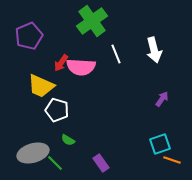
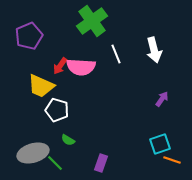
red arrow: moved 1 px left, 3 px down
purple rectangle: rotated 54 degrees clockwise
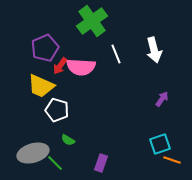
purple pentagon: moved 16 px right, 12 px down
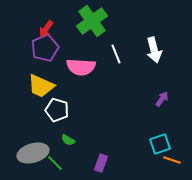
red arrow: moved 14 px left, 37 px up
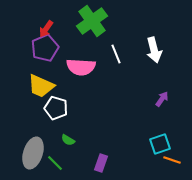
white pentagon: moved 1 px left, 2 px up
gray ellipse: rotated 56 degrees counterclockwise
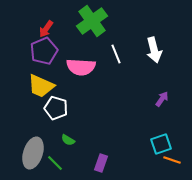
purple pentagon: moved 1 px left, 3 px down
cyan square: moved 1 px right
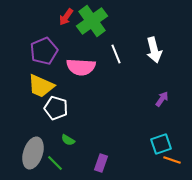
red arrow: moved 20 px right, 12 px up
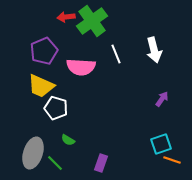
red arrow: rotated 48 degrees clockwise
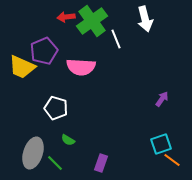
white arrow: moved 9 px left, 31 px up
white line: moved 15 px up
yellow trapezoid: moved 19 px left, 19 px up
orange line: rotated 18 degrees clockwise
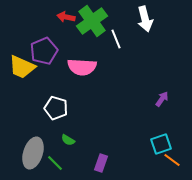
red arrow: rotated 18 degrees clockwise
pink semicircle: moved 1 px right
